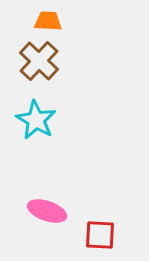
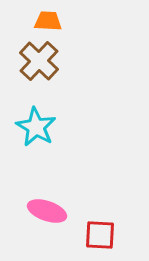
cyan star: moved 7 px down
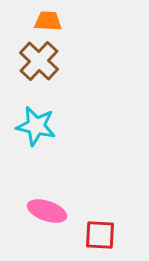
cyan star: moved 1 px up; rotated 18 degrees counterclockwise
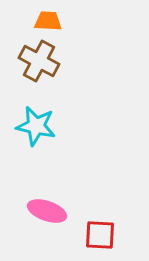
brown cross: rotated 15 degrees counterclockwise
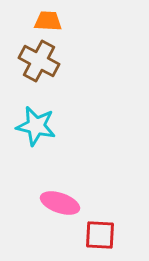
pink ellipse: moved 13 px right, 8 px up
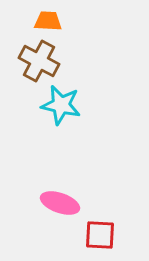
cyan star: moved 25 px right, 21 px up
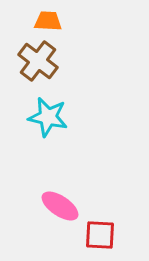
brown cross: moved 1 px left; rotated 9 degrees clockwise
cyan star: moved 13 px left, 12 px down
pink ellipse: moved 3 px down; rotated 15 degrees clockwise
